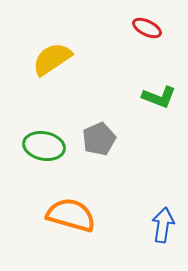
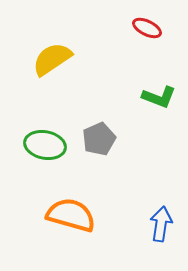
green ellipse: moved 1 px right, 1 px up
blue arrow: moved 2 px left, 1 px up
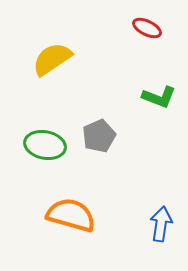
gray pentagon: moved 3 px up
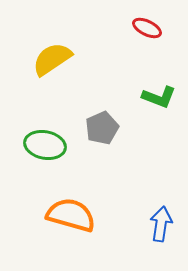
gray pentagon: moved 3 px right, 8 px up
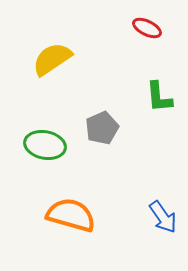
green L-shape: rotated 64 degrees clockwise
blue arrow: moved 2 px right, 7 px up; rotated 136 degrees clockwise
